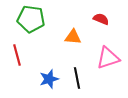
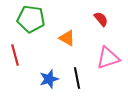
red semicircle: rotated 28 degrees clockwise
orange triangle: moved 6 px left, 1 px down; rotated 24 degrees clockwise
red line: moved 2 px left
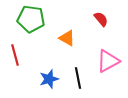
pink triangle: moved 3 px down; rotated 10 degrees counterclockwise
black line: moved 1 px right
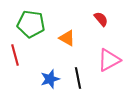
green pentagon: moved 5 px down
pink triangle: moved 1 px right, 1 px up
blue star: moved 1 px right
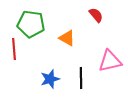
red semicircle: moved 5 px left, 4 px up
red line: moved 1 px left, 6 px up; rotated 10 degrees clockwise
pink triangle: moved 1 px right, 1 px down; rotated 15 degrees clockwise
black line: moved 3 px right; rotated 10 degrees clockwise
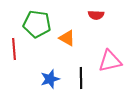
red semicircle: rotated 133 degrees clockwise
green pentagon: moved 6 px right
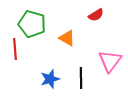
red semicircle: rotated 35 degrees counterclockwise
green pentagon: moved 5 px left; rotated 8 degrees clockwise
red line: moved 1 px right
pink triangle: rotated 40 degrees counterclockwise
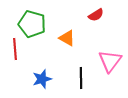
blue star: moved 8 px left
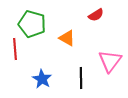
blue star: rotated 24 degrees counterclockwise
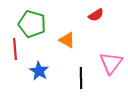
orange triangle: moved 2 px down
pink triangle: moved 1 px right, 2 px down
blue star: moved 3 px left, 8 px up
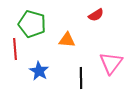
orange triangle: rotated 24 degrees counterclockwise
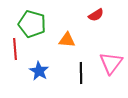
black line: moved 5 px up
